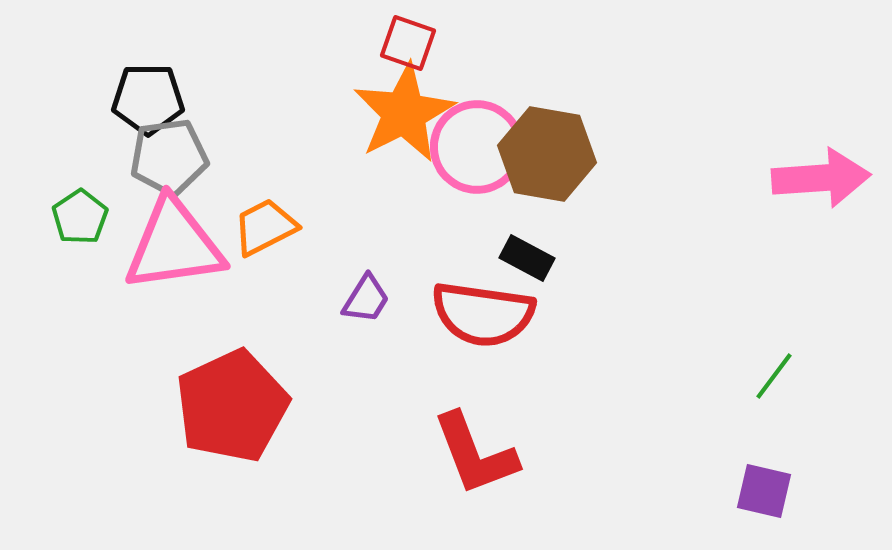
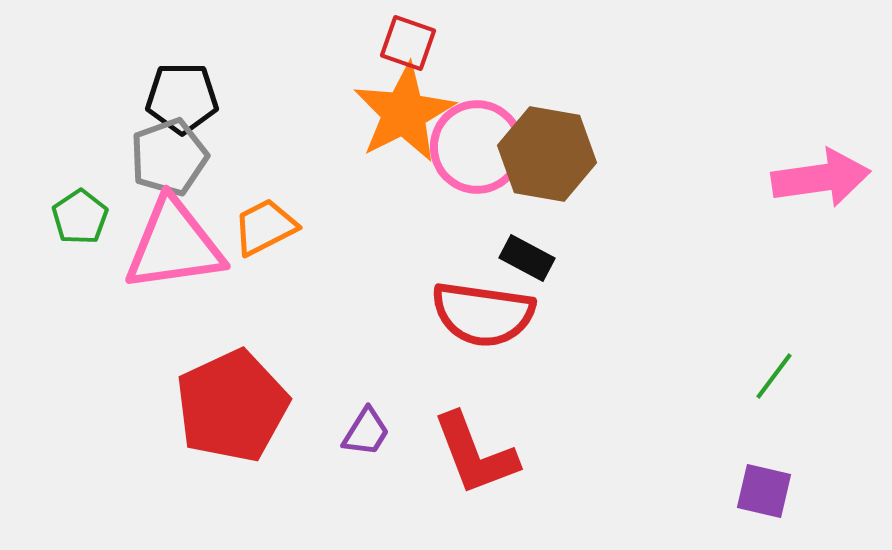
black pentagon: moved 34 px right, 1 px up
gray pentagon: rotated 12 degrees counterclockwise
pink arrow: rotated 4 degrees counterclockwise
purple trapezoid: moved 133 px down
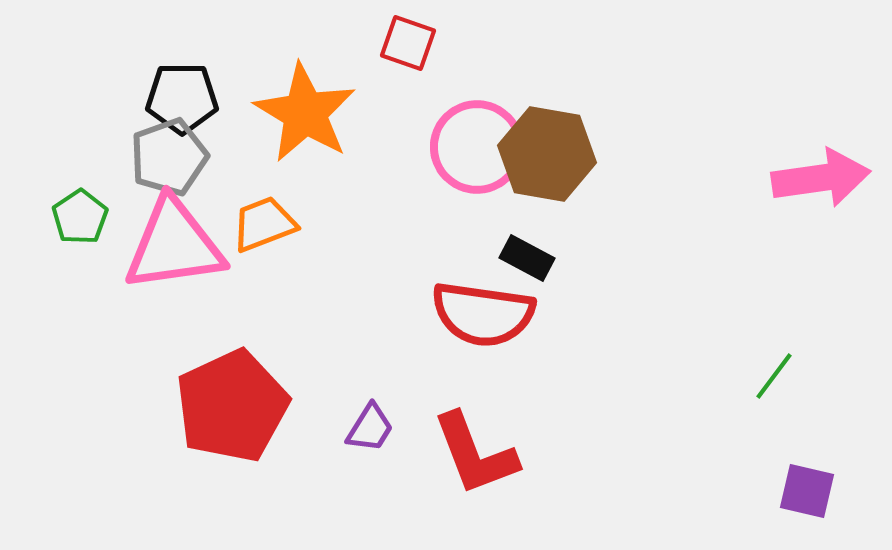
orange star: moved 99 px left; rotated 14 degrees counterclockwise
orange trapezoid: moved 1 px left, 3 px up; rotated 6 degrees clockwise
purple trapezoid: moved 4 px right, 4 px up
purple square: moved 43 px right
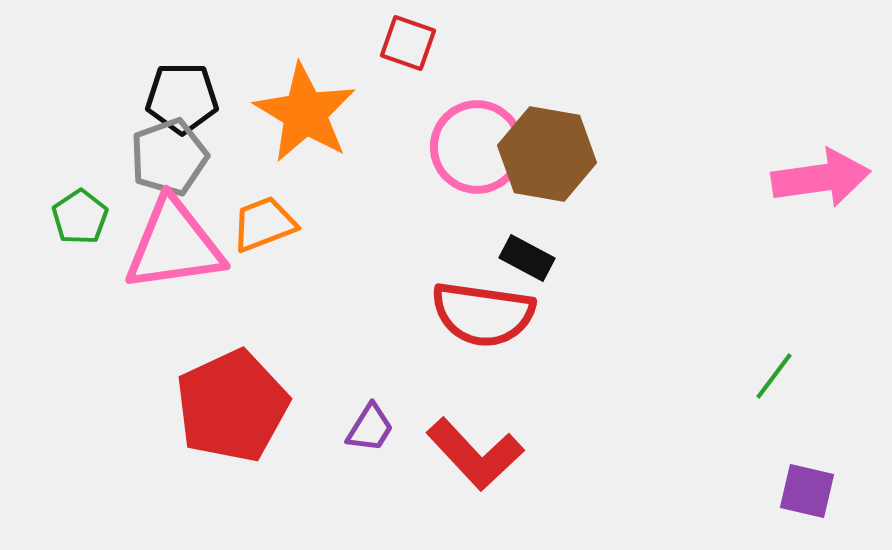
red L-shape: rotated 22 degrees counterclockwise
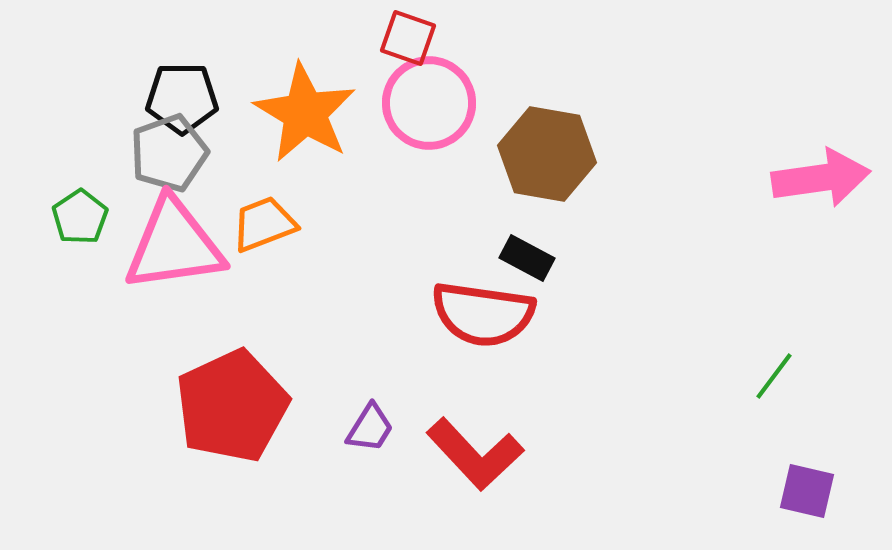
red square: moved 5 px up
pink circle: moved 48 px left, 44 px up
gray pentagon: moved 4 px up
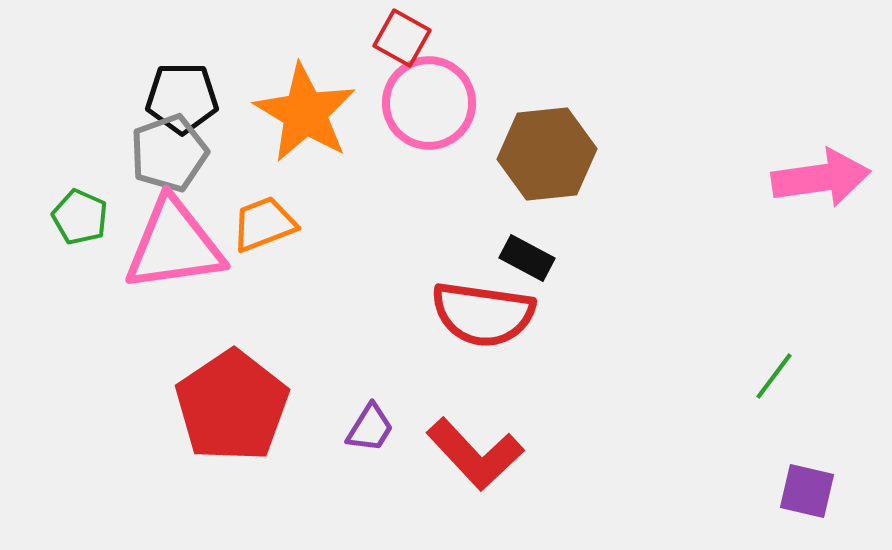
red square: moved 6 px left; rotated 10 degrees clockwise
brown hexagon: rotated 16 degrees counterclockwise
green pentagon: rotated 14 degrees counterclockwise
red pentagon: rotated 9 degrees counterclockwise
